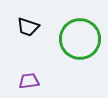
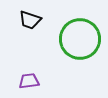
black trapezoid: moved 2 px right, 7 px up
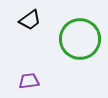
black trapezoid: rotated 55 degrees counterclockwise
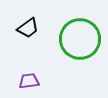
black trapezoid: moved 2 px left, 8 px down
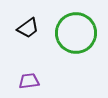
green circle: moved 4 px left, 6 px up
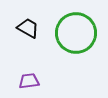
black trapezoid: rotated 115 degrees counterclockwise
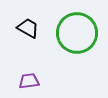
green circle: moved 1 px right
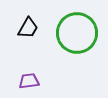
black trapezoid: rotated 90 degrees clockwise
